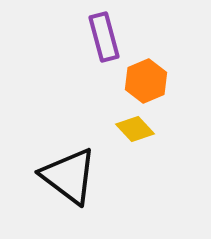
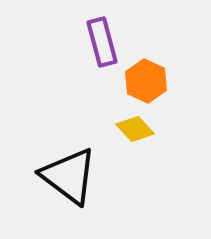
purple rectangle: moved 2 px left, 5 px down
orange hexagon: rotated 12 degrees counterclockwise
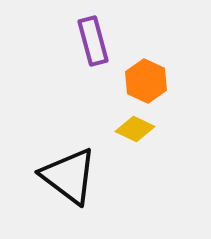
purple rectangle: moved 9 px left, 1 px up
yellow diamond: rotated 21 degrees counterclockwise
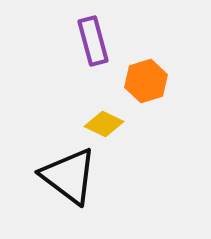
orange hexagon: rotated 18 degrees clockwise
yellow diamond: moved 31 px left, 5 px up
